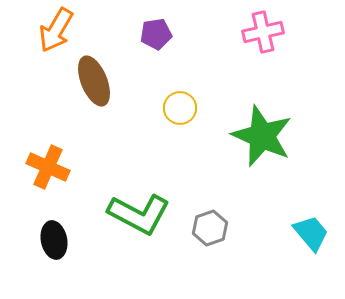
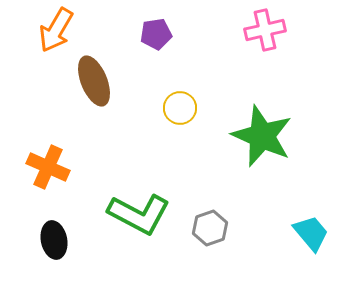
pink cross: moved 2 px right, 2 px up
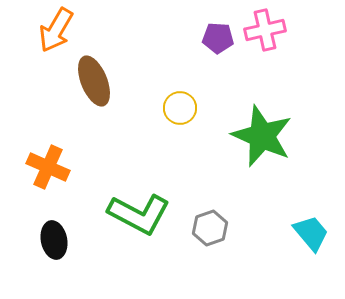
purple pentagon: moved 62 px right, 4 px down; rotated 12 degrees clockwise
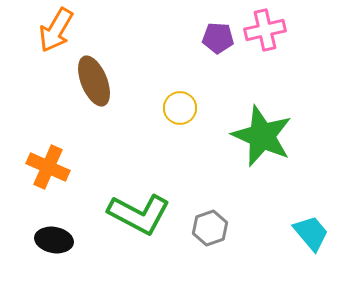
black ellipse: rotated 69 degrees counterclockwise
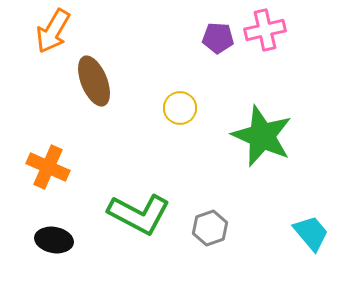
orange arrow: moved 3 px left, 1 px down
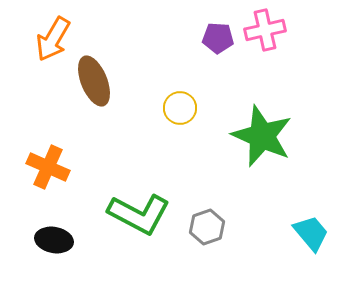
orange arrow: moved 8 px down
gray hexagon: moved 3 px left, 1 px up
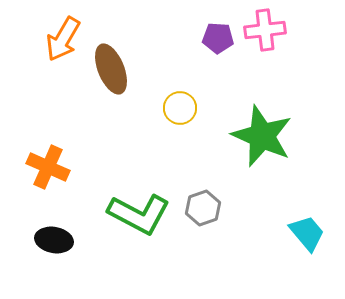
pink cross: rotated 6 degrees clockwise
orange arrow: moved 10 px right
brown ellipse: moved 17 px right, 12 px up
gray hexagon: moved 4 px left, 19 px up
cyan trapezoid: moved 4 px left
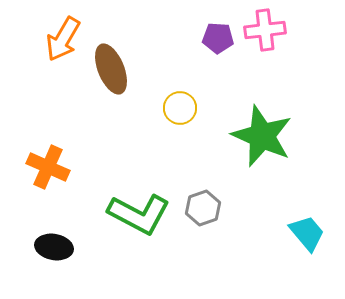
black ellipse: moved 7 px down
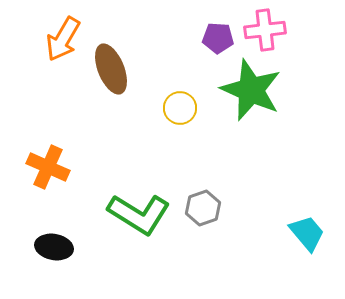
green star: moved 11 px left, 46 px up
green L-shape: rotated 4 degrees clockwise
